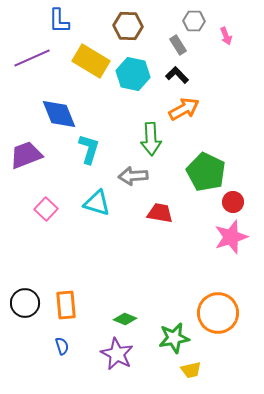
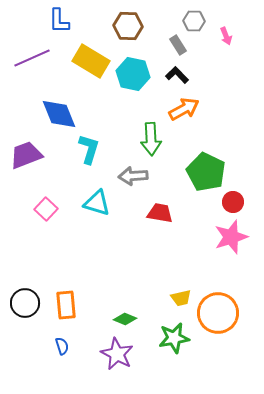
yellow trapezoid: moved 10 px left, 72 px up
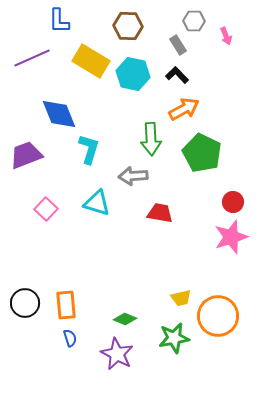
green pentagon: moved 4 px left, 19 px up
orange circle: moved 3 px down
blue semicircle: moved 8 px right, 8 px up
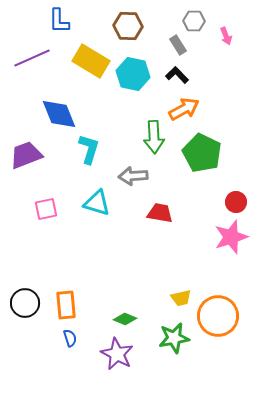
green arrow: moved 3 px right, 2 px up
red circle: moved 3 px right
pink square: rotated 35 degrees clockwise
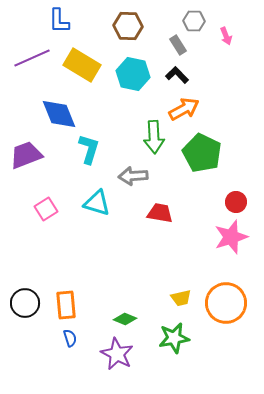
yellow rectangle: moved 9 px left, 4 px down
pink square: rotated 20 degrees counterclockwise
orange circle: moved 8 px right, 13 px up
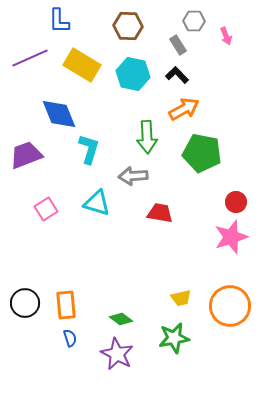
purple line: moved 2 px left
green arrow: moved 7 px left
green pentagon: rotated 15 degrees counterclockwise
orange circle: moved 4 px right, 3 px down
green diamond: moved 4 px left; rotated 15 degrees clockwise
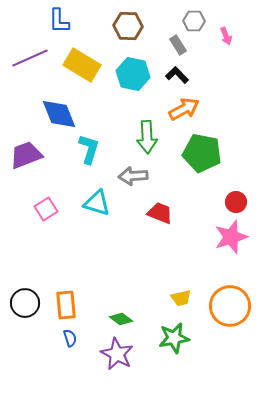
red trapezoid: rotated 12 degrees clockwise
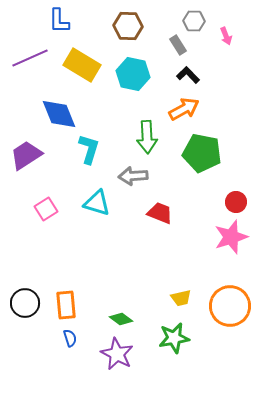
black L-shape: moved 11 px right
purple trapezoid: rotated 12 degrees counterclockwise
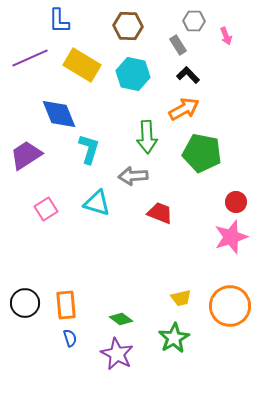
green star: rotated 20 degrees counterclockwise
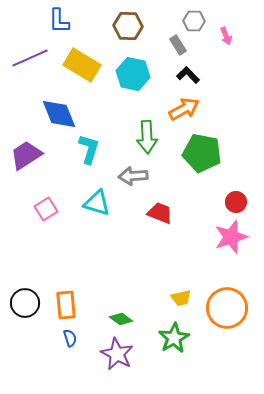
orange circle: moved 3 px left, 2 px down
